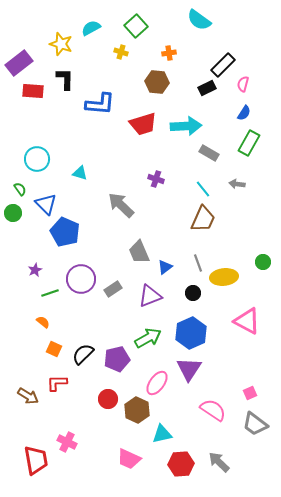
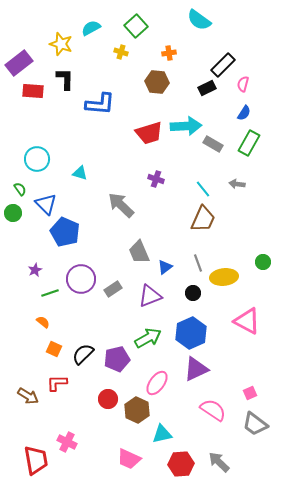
red trapezoid at (143, 124): moved 6 px right, 9 px down
gray rectangle at (209, 153): moved 4 px right, 9 px up
purple triangle at (189, 369): moved 7 px right; rotated 32 degrees clockwise
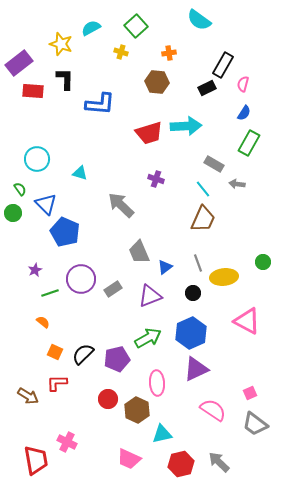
black rectangle at (223, 65): rotated 15 degrees counterclockwise
gray rectangle at (213, 144): moved 1 px right, 20 px down
orange square at (54, 349): moved 1 px right, 3 px down
pink ellipse at (157, 383): rotated 40 degrees counterclockwise
red hexagon at (181, 464): rotated 10 degrees counterclockwise
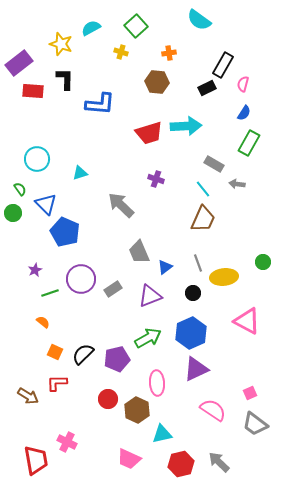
cyan triangle at (80, 173): rotated 35 degrees counterclockwise
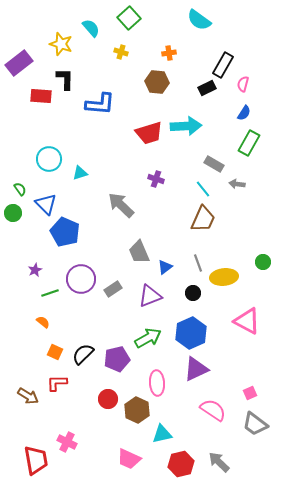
green square at (136, 26): moved 7 px left, 8 px up
cyan semicircle at (91, 28): rotated 78 degrees clockwise
red rectangle at (33, 91): moved 8 px right, 5 px down
cyan circle at (37, 159): moved 12 px right
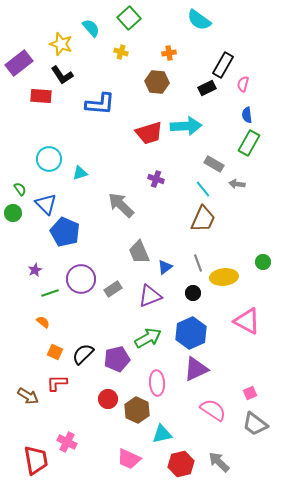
black L-shape at (65, 79): moved 3 px left, 4 px up; rotated 145 degrees clockwise
blue semicircle at (244, 113): moved 3 px right, 2 px down; rotated 140 degrees clockwise
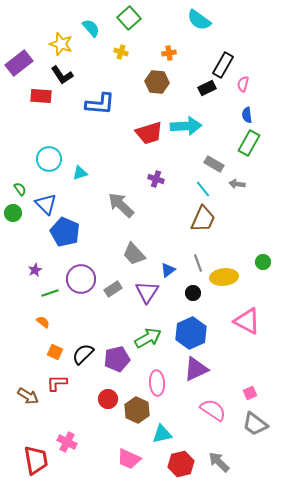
gray trapezoid at (139, 252): moved 5 px left, 2 px down; rotated 20 degrees counterclockwise
blue triangle at (165, 267): moved 3 px right, 3 px down
purple triangle at (150, 296): moved 3 px left, 4 px up; rotated 35 degrees counterclockwise
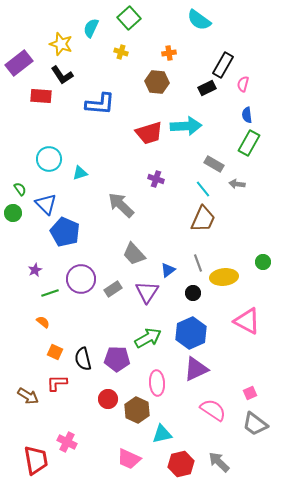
cyan semicircle at (91, 28): rotated 114 degrees counterclockwise
black semicircle at (83, 354): moved 5 px down; rotated 60 degrees counterclockwise
purple pentagon at (117, 359): rotated 15 degrees clockwise
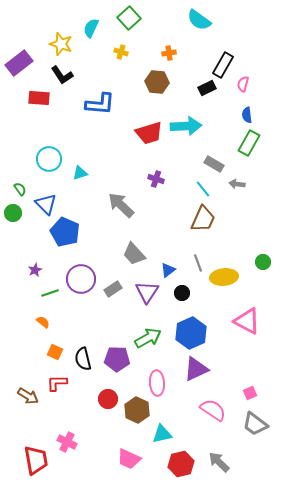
red rectangle at (41, 96): moved 2 px left, 2 px down
black circle at (193, 293): moved 11 px left
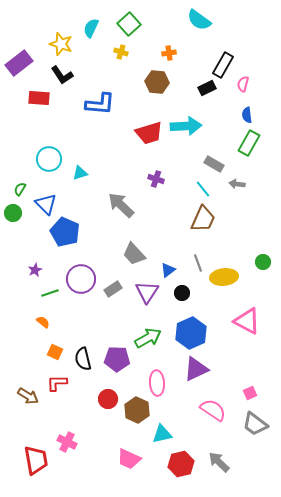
green square at (129, 18): moved 6 px down
green semicircle at (20, 189): rotated 112 degrees counterclockwise
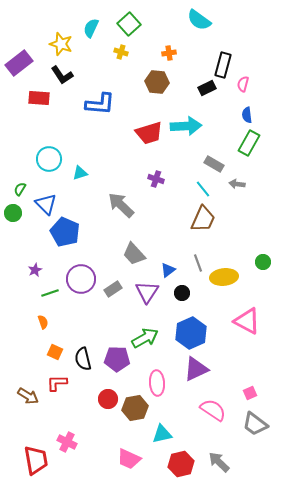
black rectangle at (223, 65): rotated 15 degrees counterclockwise
orange semicircle at (43, 322): rotated 32 degrees clockwise
green arrow at (148, 338): moved 3 px left
brown hexagon at (137, 410): moved 2 px left, 2 px up; rotated 25 degrees clockwise
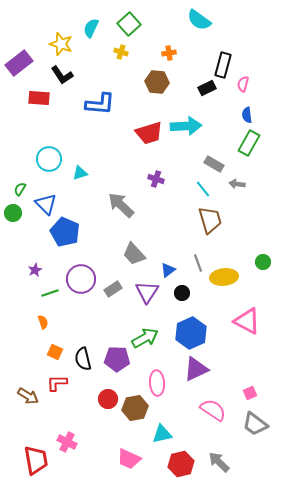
brown trapezoid at (203, 219): moved 7 px right, 1 px down; rotated 40 degrees counterclockwise
